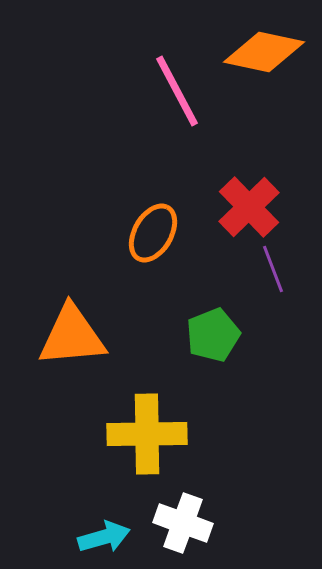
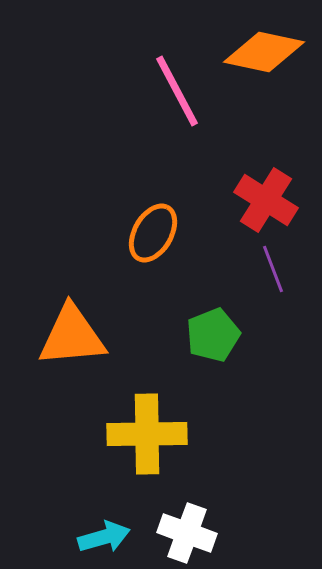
red cross: moved 17 px right, 7 px up; rotated 14 degrees counterclockwise
white cross: moved 4 px right, 10 px down
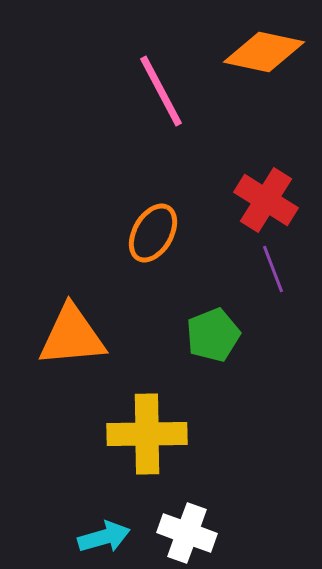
pink line: moved 16 px left
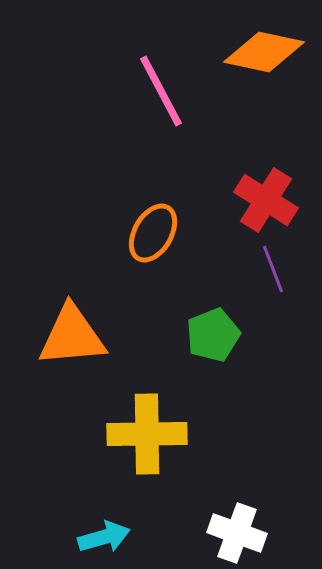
white cross: moved 50 px right
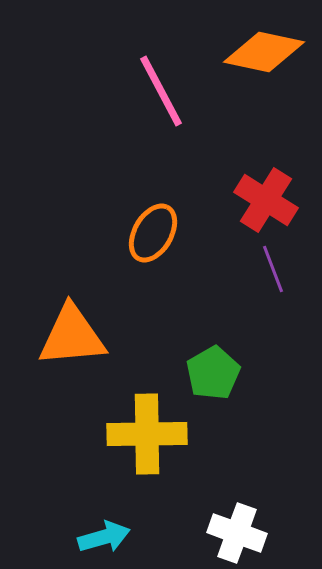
green pentagon: moved 38 px down; rotated 8 degrees counterclockwise
